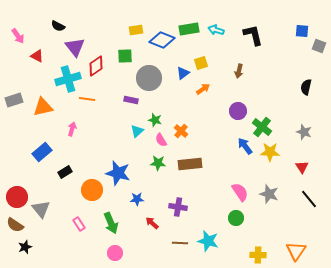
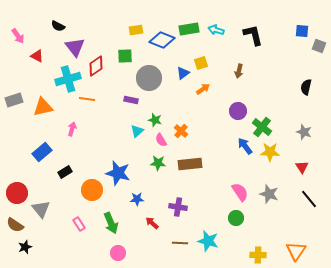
red circle at (17, 197): moved 4 px up
pink circle at (115, 253): moved 3 px right
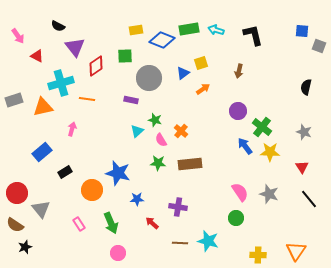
cyan cross at (68, 79): moved 7 px left, 4 px down
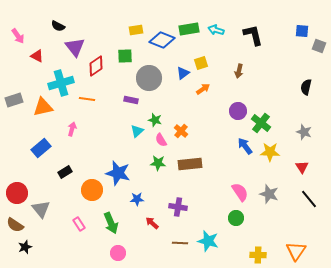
green cross at (262, 127): moved 1 px left, 4 px up
blue rectangle at (42, 152): moved 1 px left, 4 px up
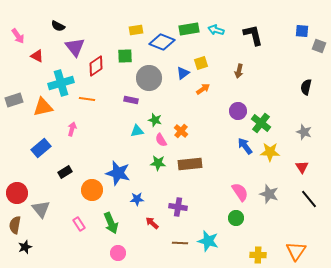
blue diamond at (162, 40): moved 2 px down
cyan triangle at (137, 131): rotated 32 degrees clockwise
brown semicircle at (15, 225): rotated 66 degrees clockwise
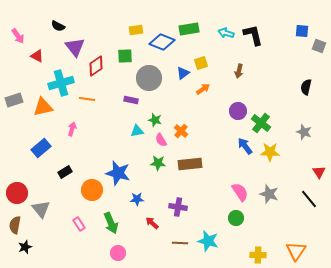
cyan arrow at (216, 30): moved 10 px right, 3 px down
red triangle at (302, 167): moved 17 px right, 5 px down
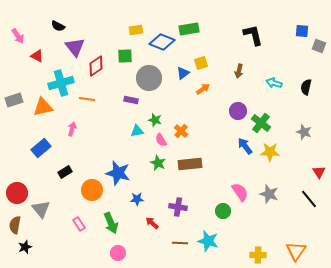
cyan arrow at (226, 33): moved 48 px right, 50 px down
green star at (158, 163): rotated 21 degrees clockwise
green circle at (236, 218): moved 13 px left, 7 px up
